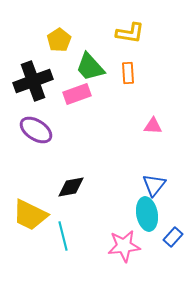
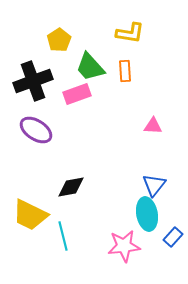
orange rectangle: moved 3 px left, 2 px up
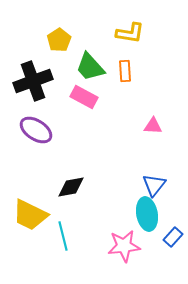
pink rectangle: moved 7 px right, 3 px down; rotated 48 degrees clockwise
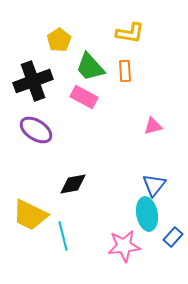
pink triangle: rotated 18 degrees counterclockwise
black diamond: moved 2 px right, 3 px up
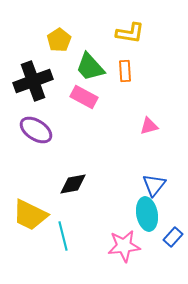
pink triangle: moved 4 px left
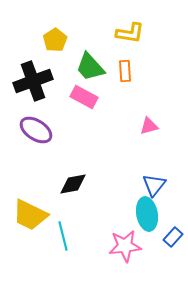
yellow pentagon: moved 4 px left
pink star: moved 1 px right
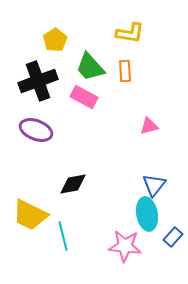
black cross: moved 5 px right
purple ellipse: rotated 12 degrees counterclockwise
pink star: rotated 12 degrees clockwise
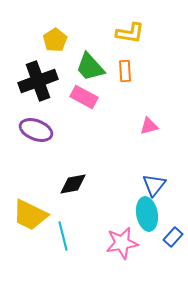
pink star: moved 3 px left, 3 px up; rotated 16 degrees counterclockwise
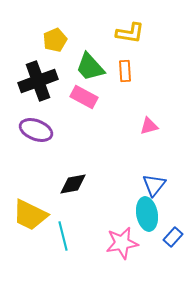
yellow pentagon: rotated 10 degrees clockwise
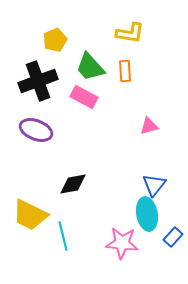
pink star: rotated 16 degrees clockwise
